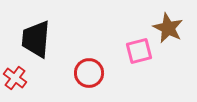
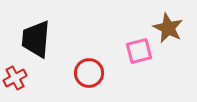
red cross: rotated 25 degrees clockwise
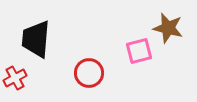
brown star: rotated 12 degrees counterclockwise
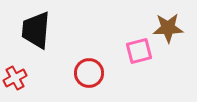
brown star: rotated 16 degrees counterclockwise
black trapezoid: moved 9 px up
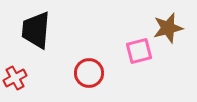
brown star: rotated 12 degrees counterclockwise
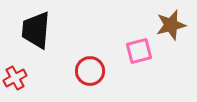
brown star: moved 3 px right, 3 px up
red circle: moved 1 px right, 2 px up
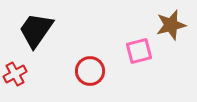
black trapezoid: rotated 30 degrees clockwise
red cross: moved 4 px up
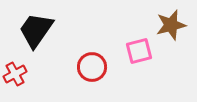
red circle: moved 2 px right, 4 px up
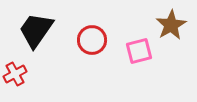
brown star: rotated 16 degrees counterclockwise
red circle: moved 27 px up
